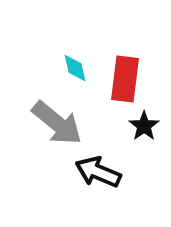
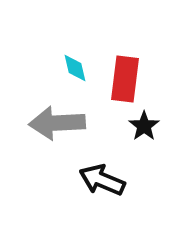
gray arrow: rotated 138 degrees clockwise
black arrow: moved 4 px right, 8 px down
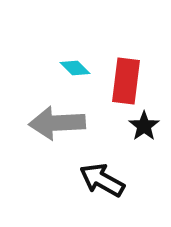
cyan diamond: rotated 32 degrees counterclockwise
red rectangle: moved 1 px right, 2 px down
black arrow: rotated 6 degrees clockwise
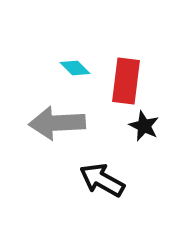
black star: rotated 12 degrees counterclockwise
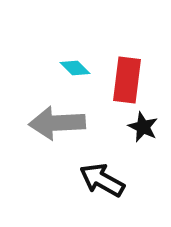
red rectangle: moved 1 px right, 1 px up
black star: moved 1 px left, 1 px down
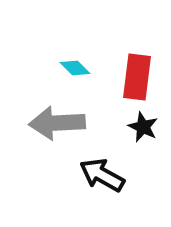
red rectangle: moved 10 px right, 3 px up
black arrow: moved 5 px up
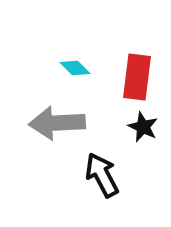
black arrow: rotated 33 degrees clockwise
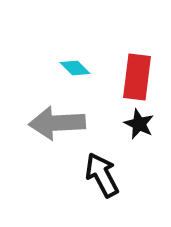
black star: moved 4 px left, 3 px up
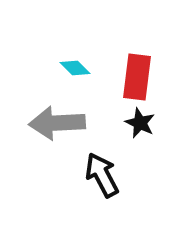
black star: moved 1 px right, 1 px up
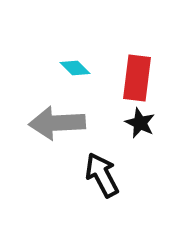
red rectangle: moved 1 px down
